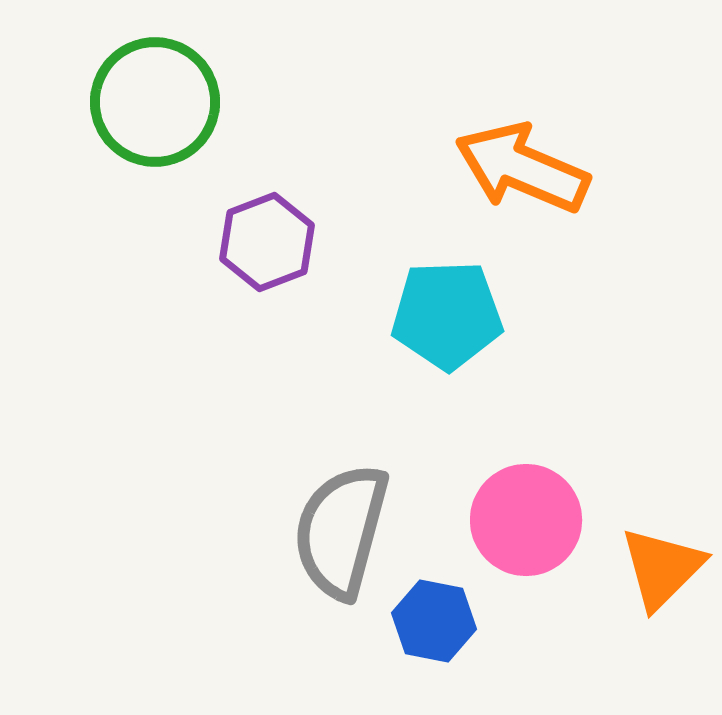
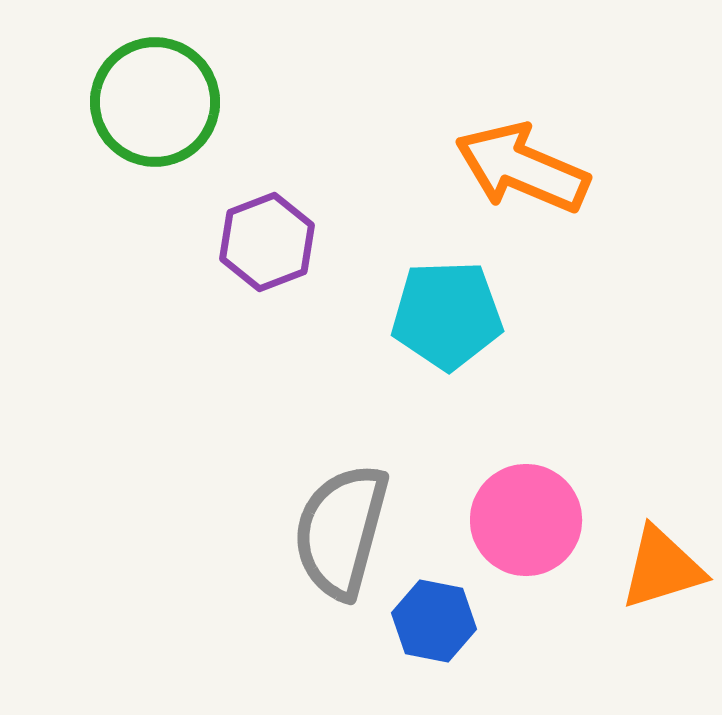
orange triangle: rotated 28 degrees clockwise
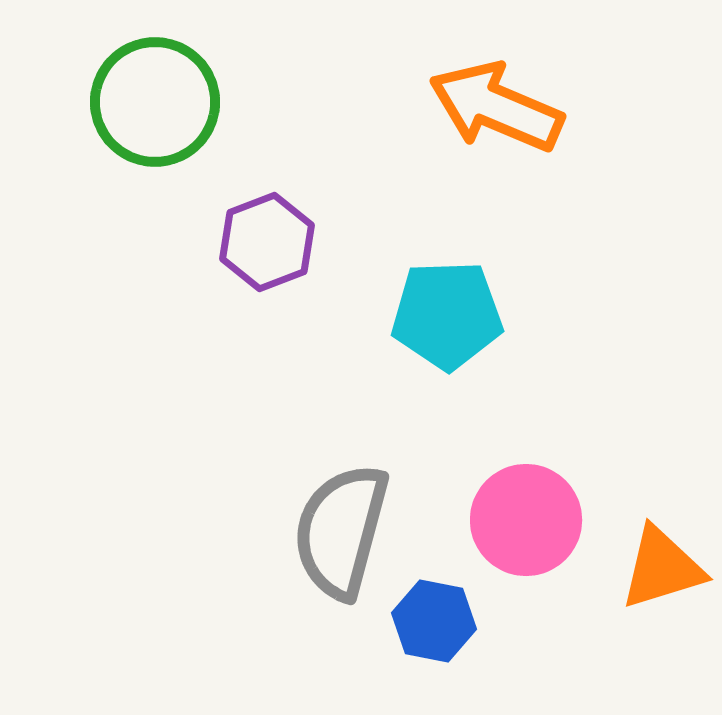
orange arrow: moved 26 px left, 61 px up
